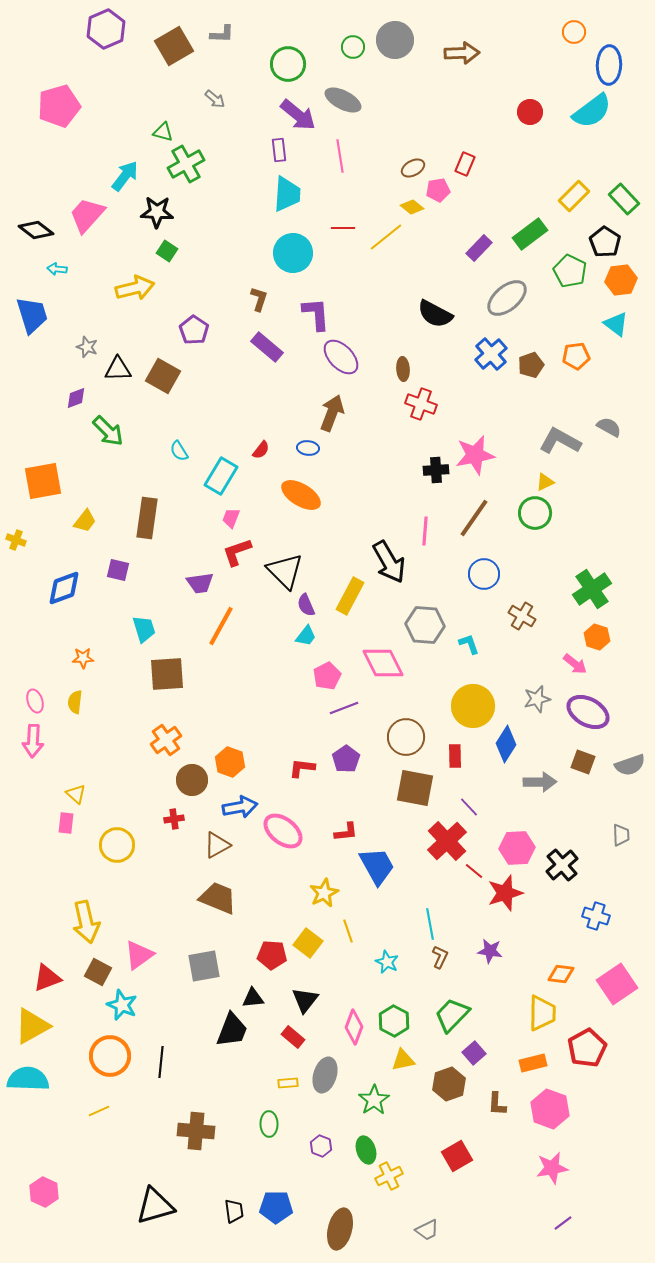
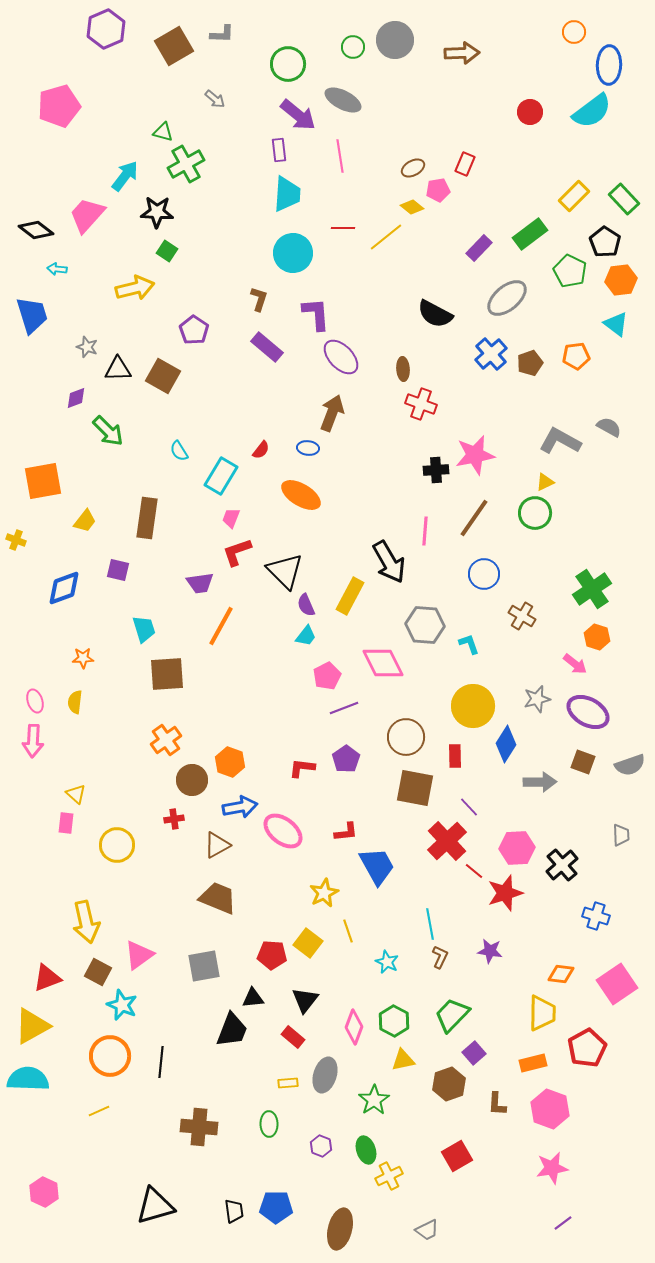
brown pentagon at (531, 365): moved 1 px left, 2 px up
brown cross at (196, 1131): moved 3 px right, 4 px up
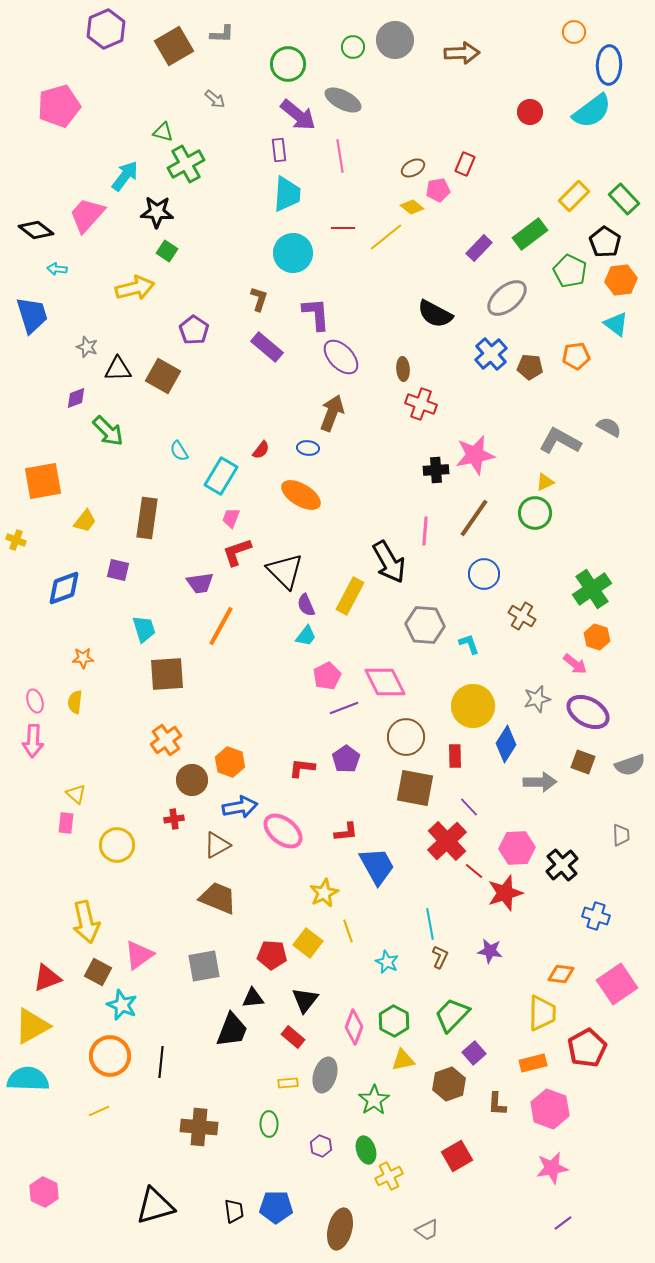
brown pentagon at (530, 363): moved 4 px down; rotated 25 degrees clockwise
pink diamond at (383, 663): moved 2 px right, 19 px down
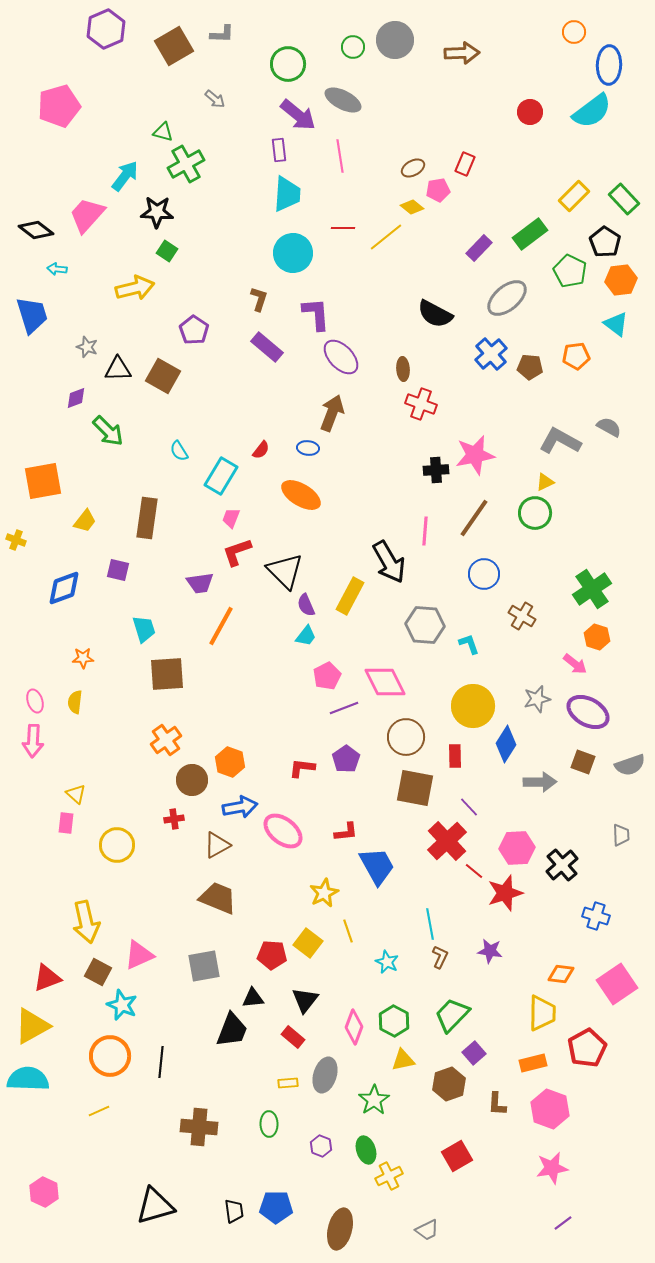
pink triangle at (139, 955): rotated 12 degrees clockwise
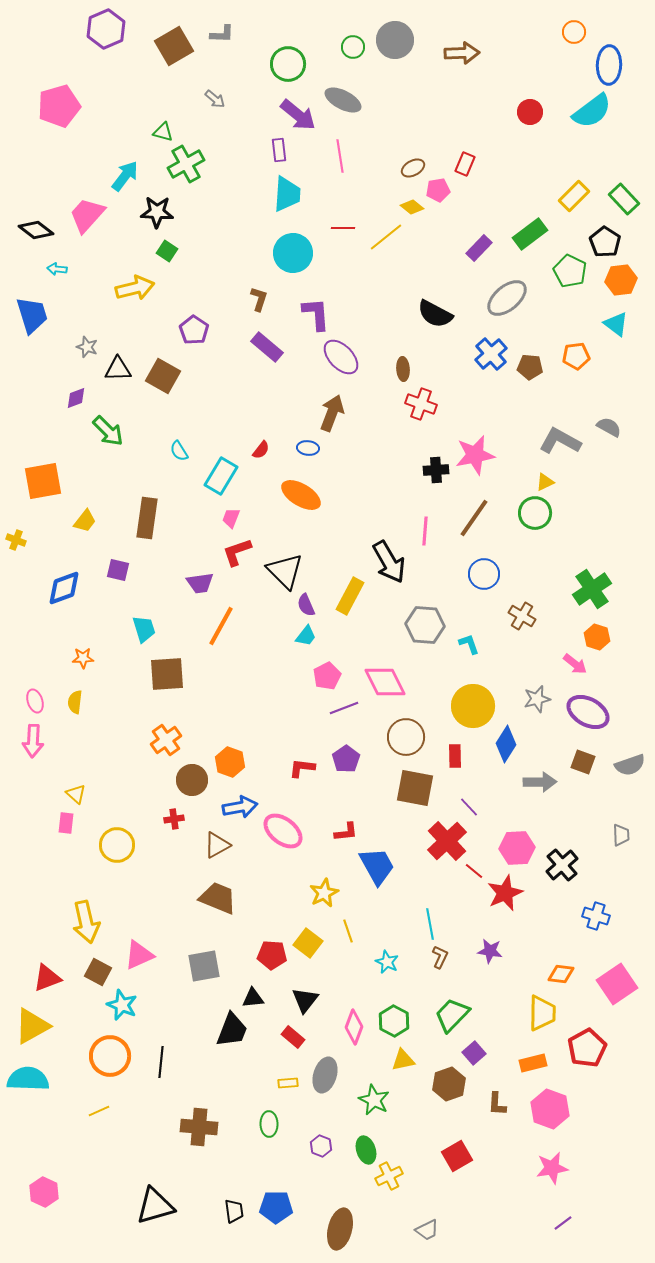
red star at (505, 893): rotated 6 degrees counterclockwise
green star at (374, 1100): rotated 12 degrees counterclockwise
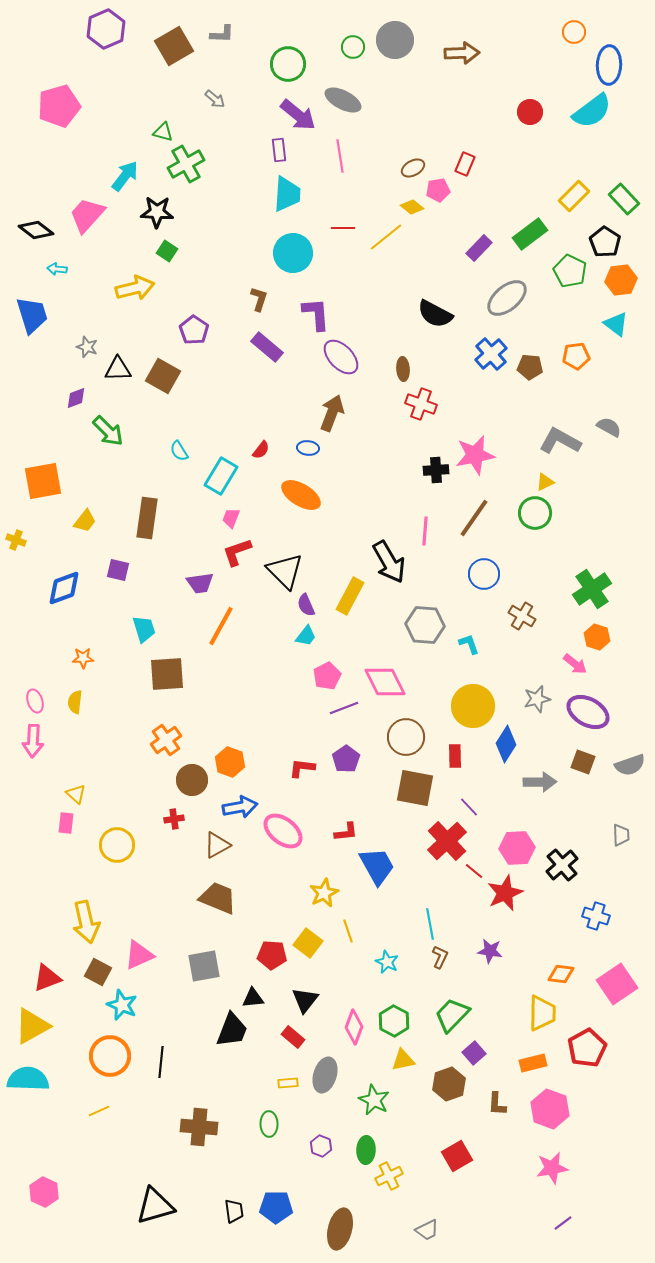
green ellipse at (366, 1150): rotated 20 degrees clockwise
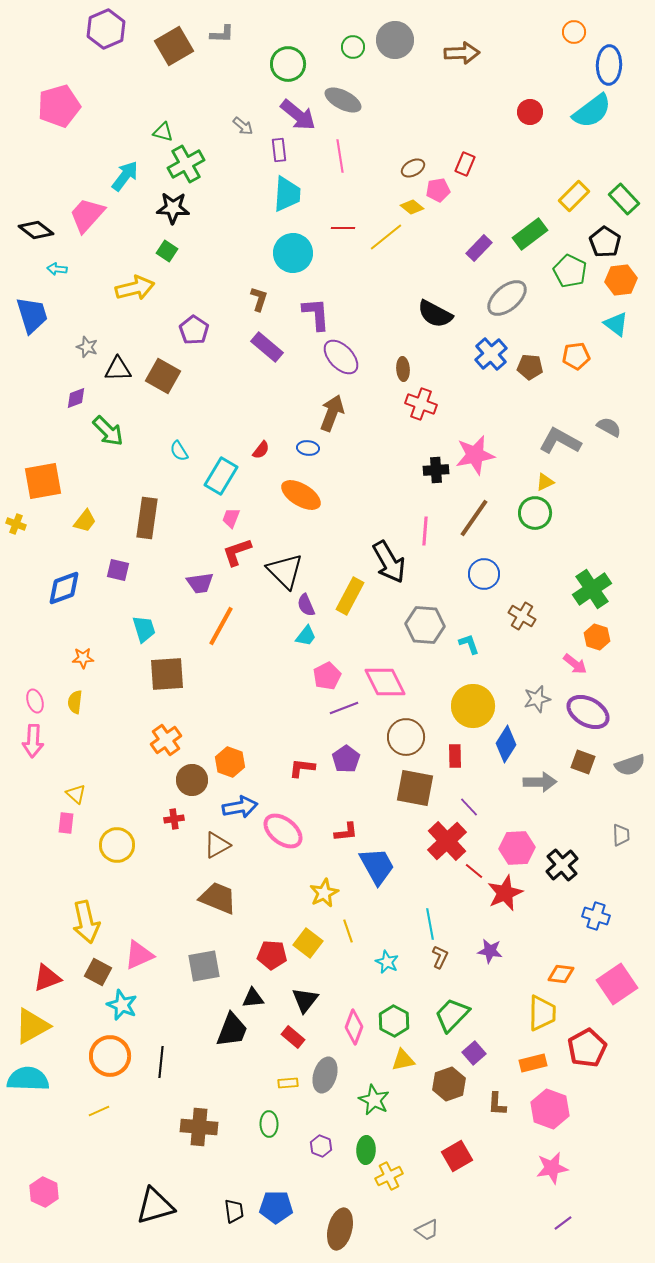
gray arrow at (215, 99): moved 28 px right, 27 px down
black star at (157, 212): moved 16 px right, 4 px up
yellow cross at (16, 540): moved 16 px up
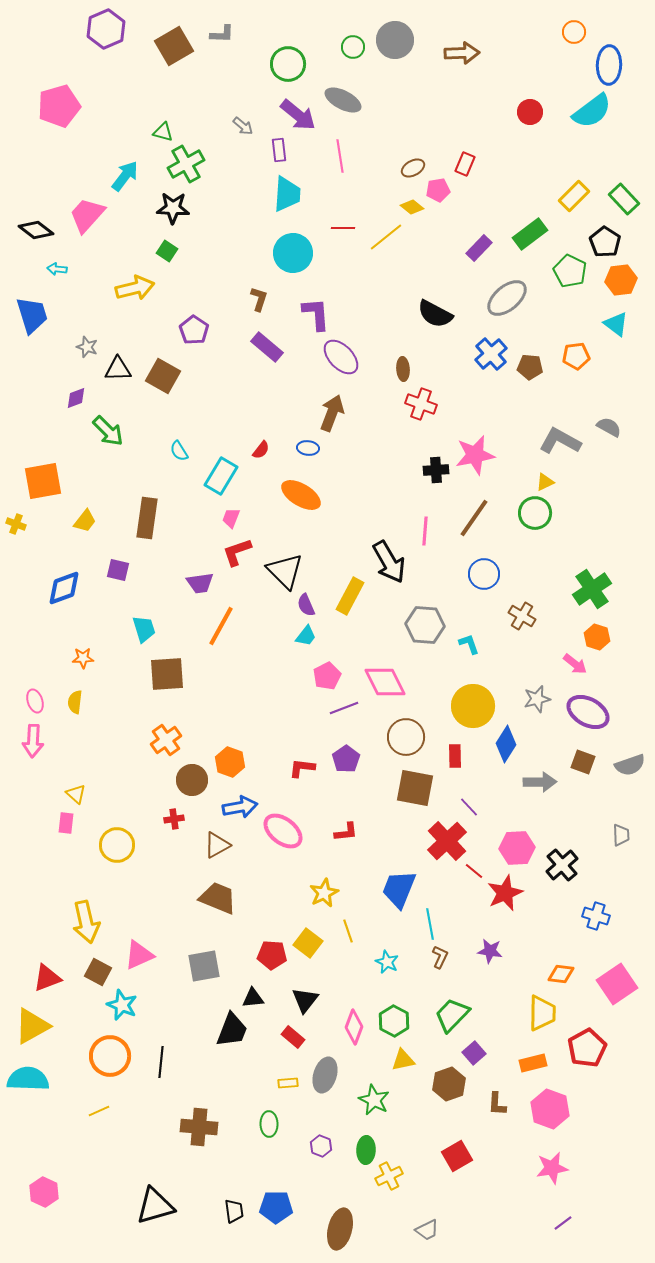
blue trapezoid at (377, 866): moved 22 px right, 23 px down; rotated 129 degrees counterclockwise
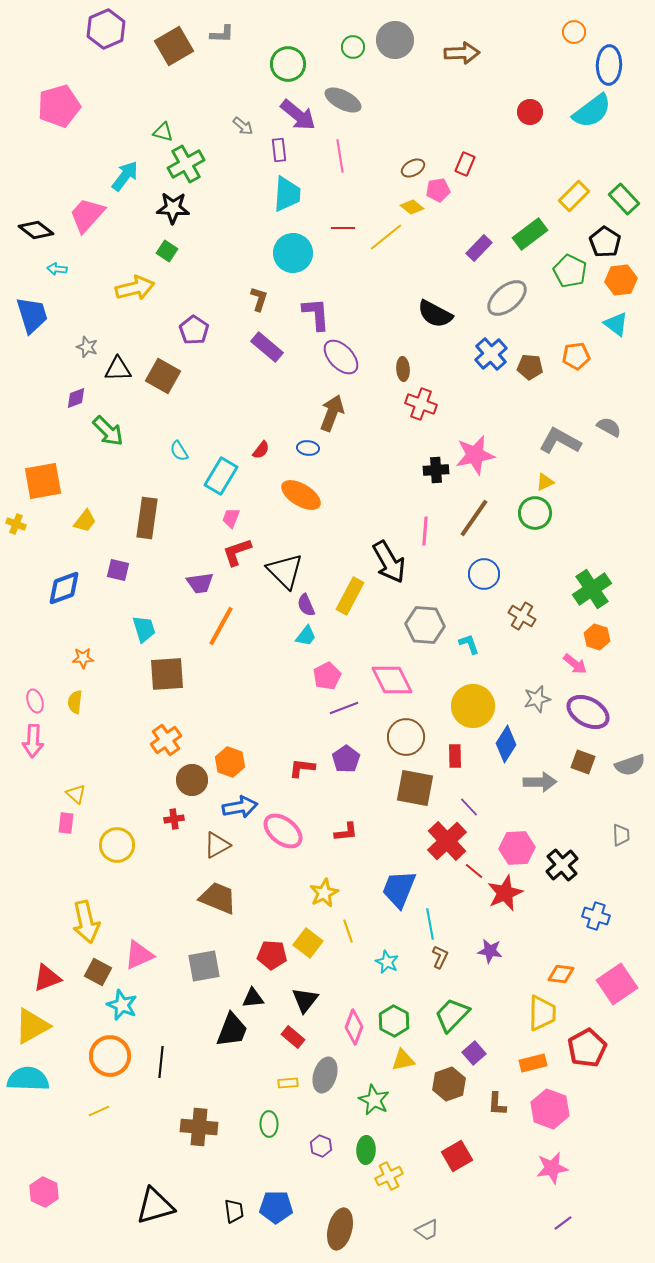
pink diamond at (385, 682): moved 7 px right, 2 px up
